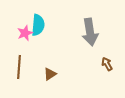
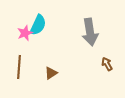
cyan semicircle: rotated 20 degrees clockwise
brown triangle: moved 1 px right, 1 px up
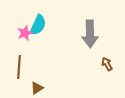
gray arrow: moved 2 px down; rotated 8 degrees clockwise
brown triangle: moved 14 px left, 15 px down
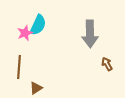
brown triangle: moved 1 px left
